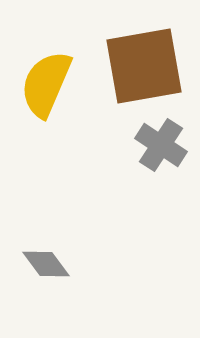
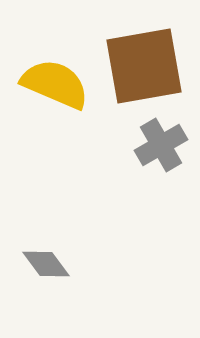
yellow semicircle: moved 9 px right; rotated 90 degrees clockwise
gray cross: rotated 27 degrees clockwise
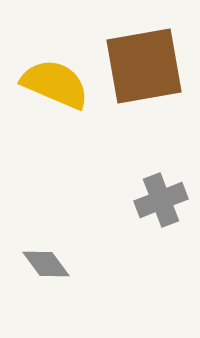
gray cross: moved 55 px down; rotated 9 degrees clockwise
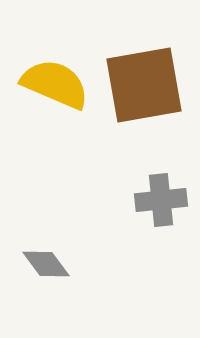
brown square: moved 19 px down
gray cross: rotated 15 degrees clockwise
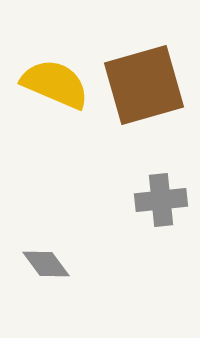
brown square: rotated 6 degrees counterclockwise
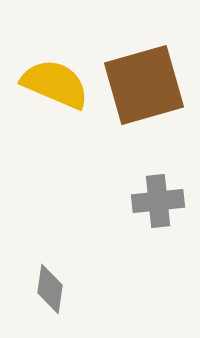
gray cross: moved 3 px left, 1 px down
gray diamond: moved 4 px right, 25 px down; rotated 45 degrees clockwise
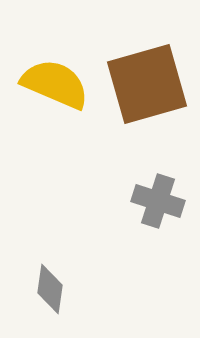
brown square: moved 3 px right, 1 px up
gray cross: rotated 24 degrees clockwise
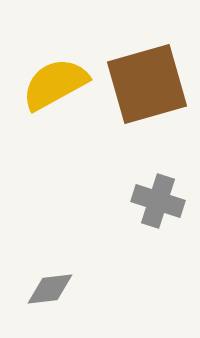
yellow semicircle: rotated 52 degrees counterclockwise
gray diamond: rotated 75 degrees clockwise
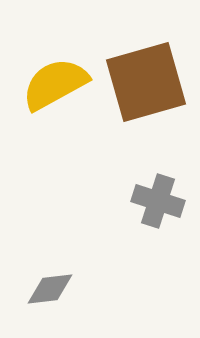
brown square: moved 1 px left, 2 px up
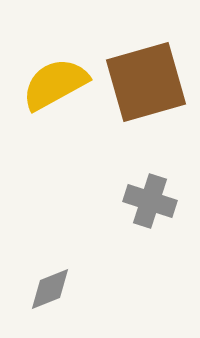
gray cross: moved 8 px left
gray diamond: rotated 15 degrees counterclockwise
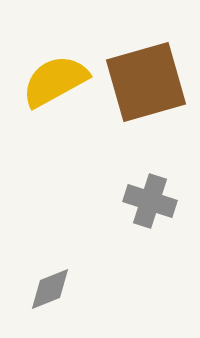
yellow semicircle: moved 3 px up
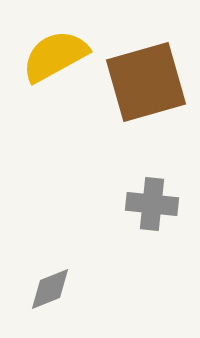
yellow semicircle: moved 25 px up
gray cross: moved 2 px right, 3 px down; rotated 12 degrees counterclockwise
